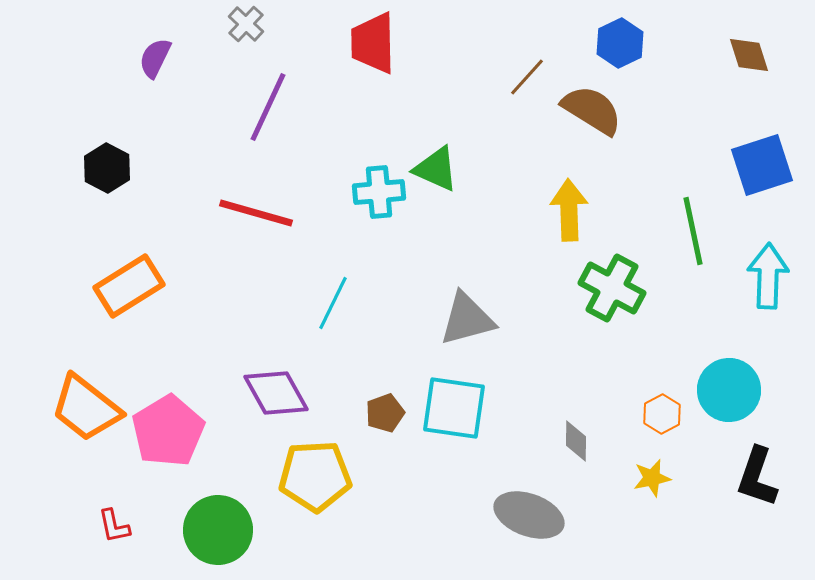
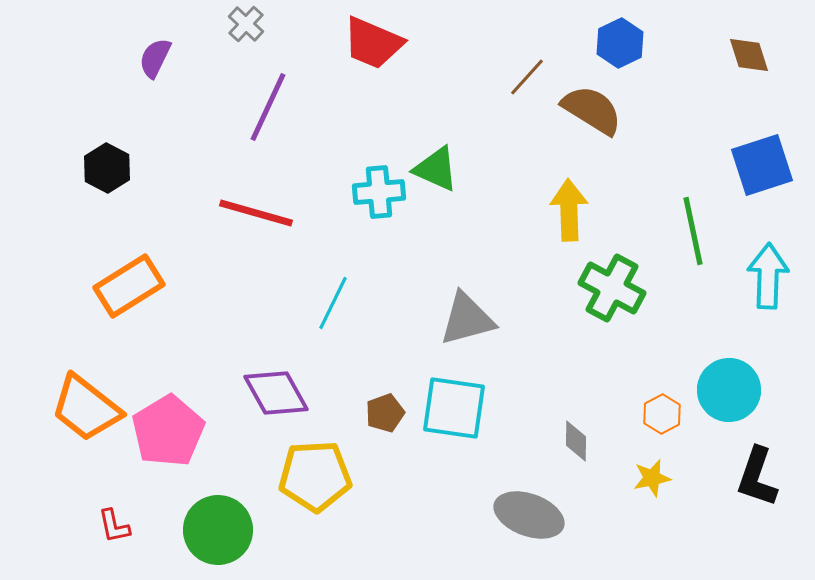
red trapezoid: rotated 66 degrees counterclockwise
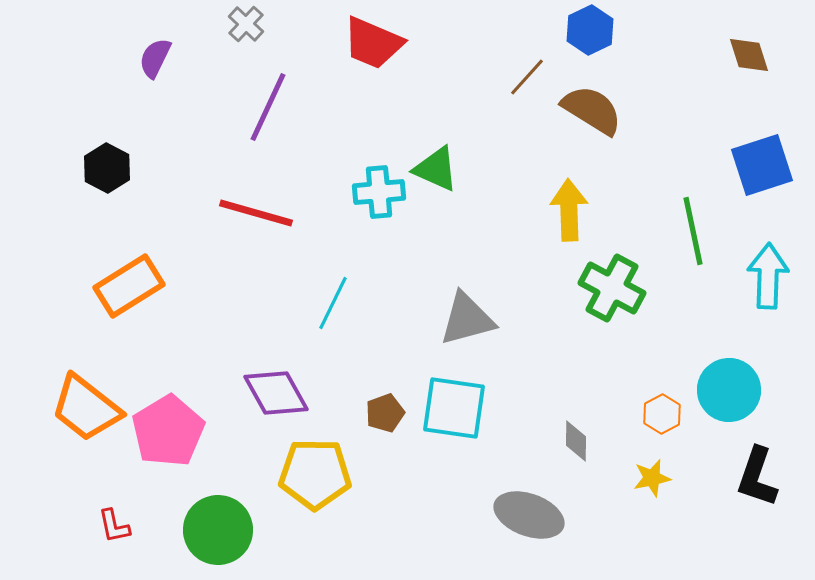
blue hexagon: moved 30 px left, 13 px up
yellow pentagon: moved 2 px up; rotated 4 degrees clockwise
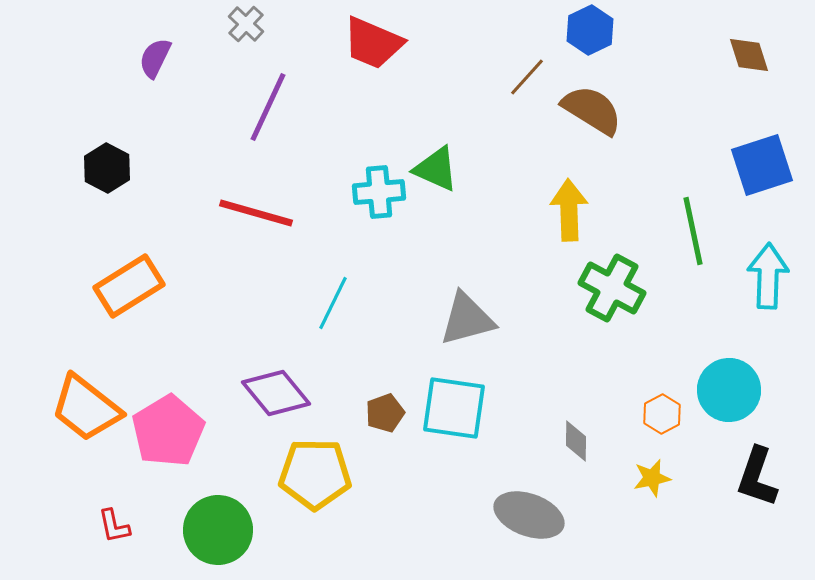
purple diamond: rotated 10 degrees counterclockwise
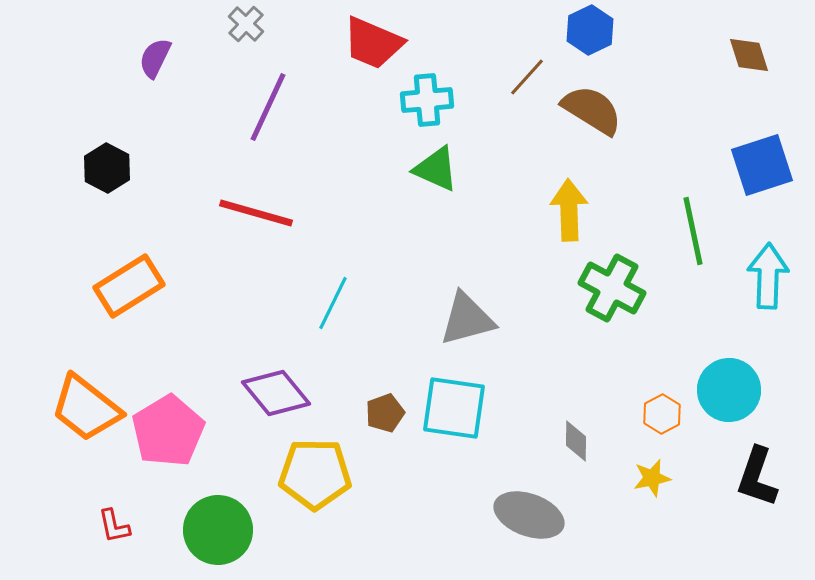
cyan cross: moved 48 px right, 92 px up
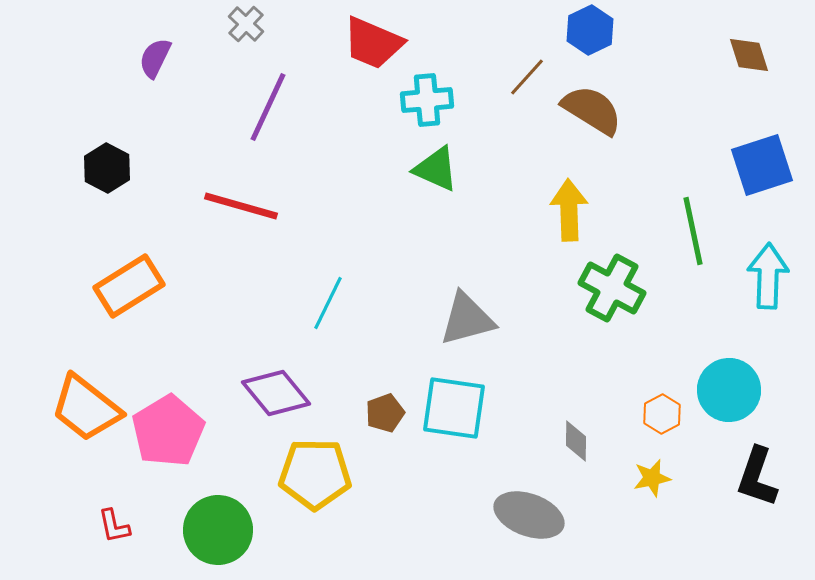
red line: moved 15 px left, 7 px up
cyan line: moved 5 px left
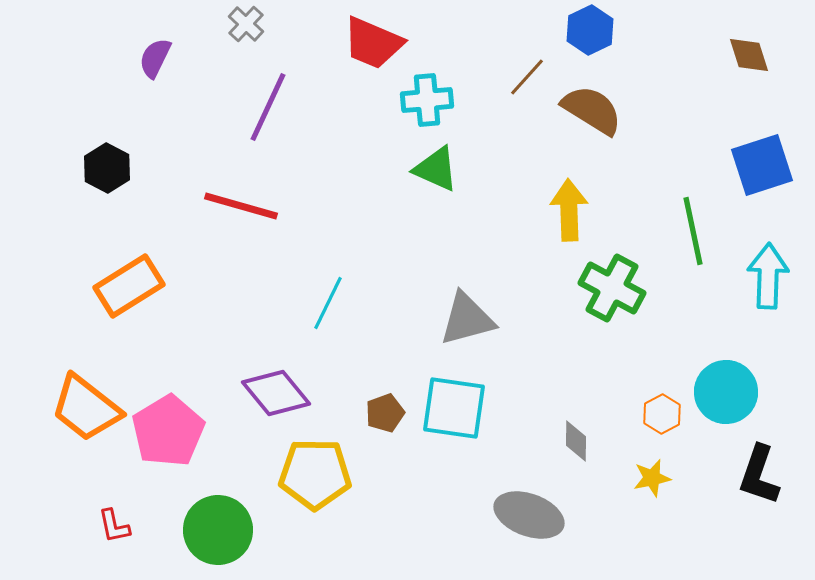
cyan circle: moved 3 px left, 2 px down
black L-shape: moved 2 px right, 2 px up
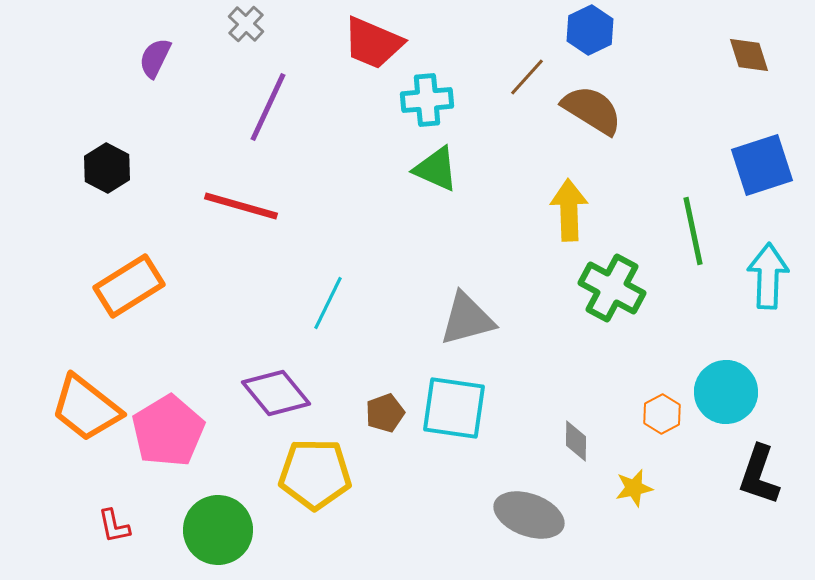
yellow star: moved 18 px left, 10 px down
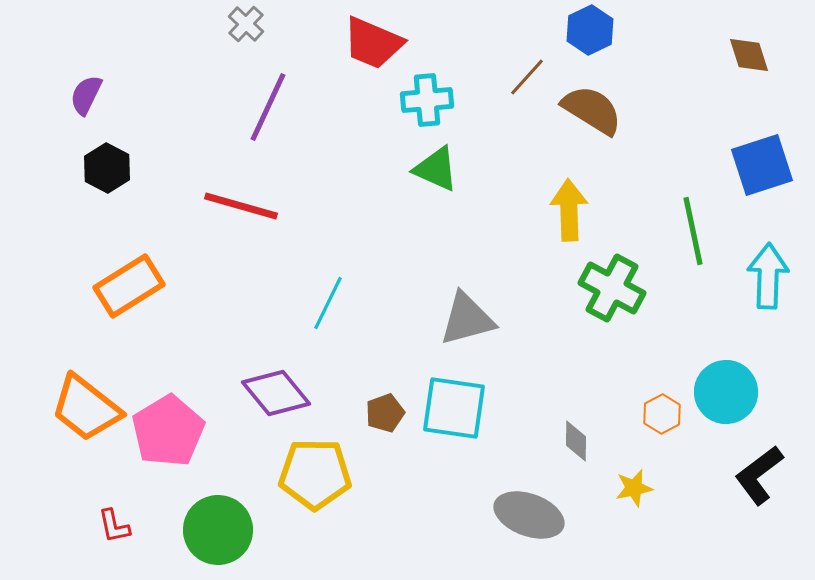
purple semicircle: moved 69 px left, 37 px down
black L-shape: rotated 34 degrees clockwise
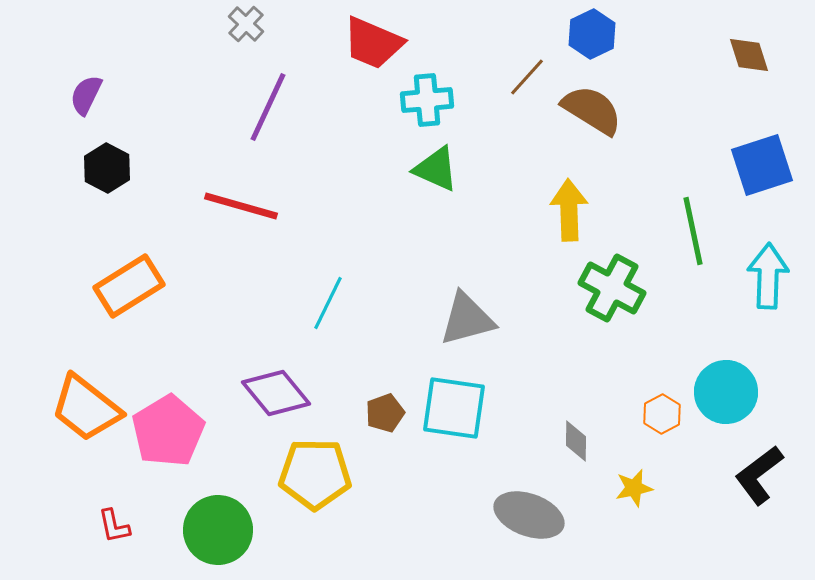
blue hexagon: moved 2 px right, 4 px down
